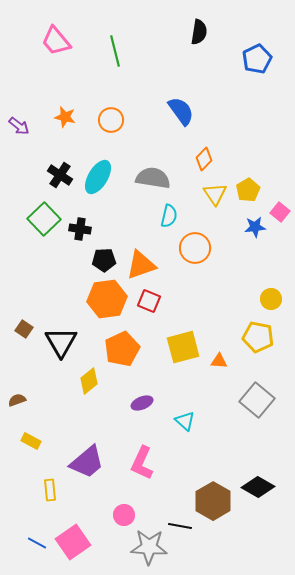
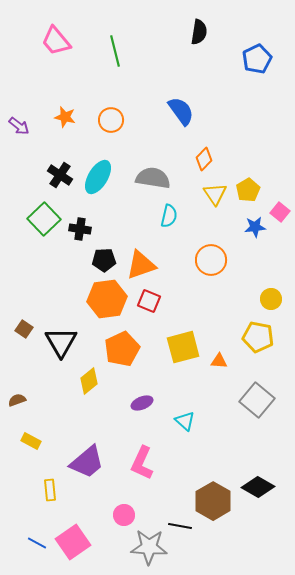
orange circle at (195, 248): moved 16 px right, 12 px down
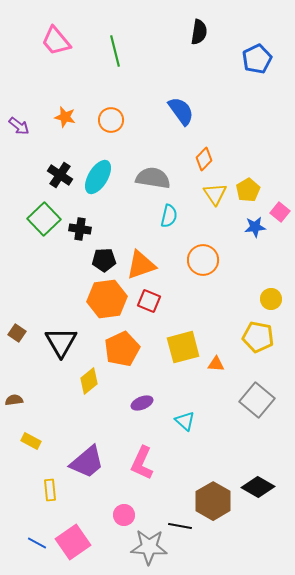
orange circle at (211, 260): moved 8 px left
brown square at (24, 329): moved 7 px left, 4 px down
orange triangle at (219, 361): moved 3 px left, 3 px down
brown semicircle at (17, 400): moved 3 px left; rotated 12 degrees clockwise
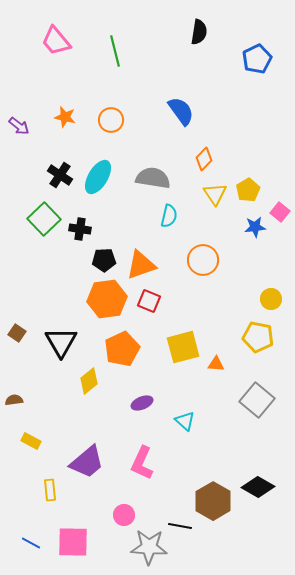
pink square at (73, 542): rotated 36 degrees clockwise
blue line at (37, 543): moved 6 px left
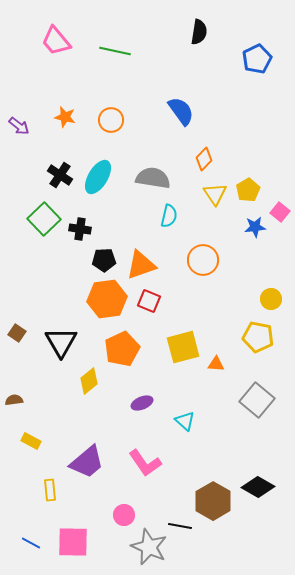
green line at (115, 51): rotated 64 degrees counterclockwise
pink L-shape at (142, 463): moved 3 px right; rotated 60 degrees counterclockwise
gray star at (149, 547): rotated 21 degrees clockwise
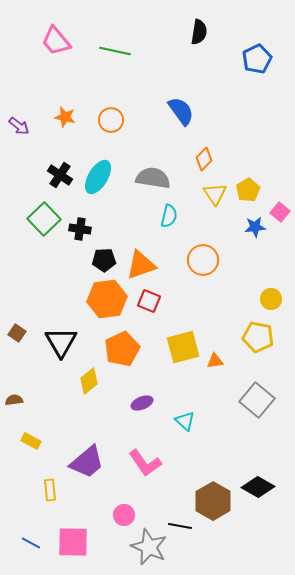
orange triangle at (216, 364): moved 1 px left, 3 px up; rotated 12 degrees counterclockwise
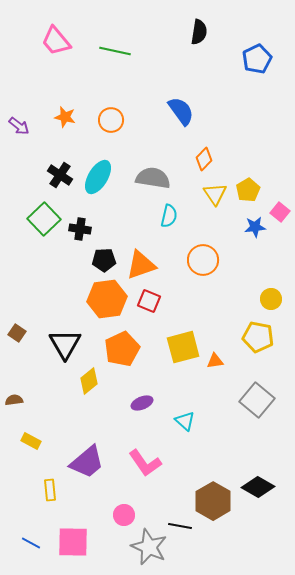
black triangle at (61, 342): moved 4 px right, 2 px down
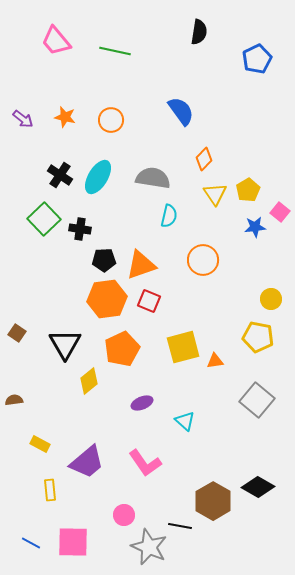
purple arrow at (19, 126): moved 4 px right, 7 px up
yellow rectangle at (31, 441): moved 9 px right, 3 px down
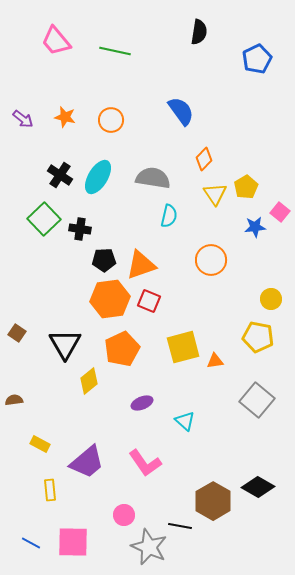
yellow pentagon at (248, 190): moved 2 px left, 3 px up
orange circle at (203, 260): moved 8 px right
orange hexagon at (107, 299): moved 3 px right
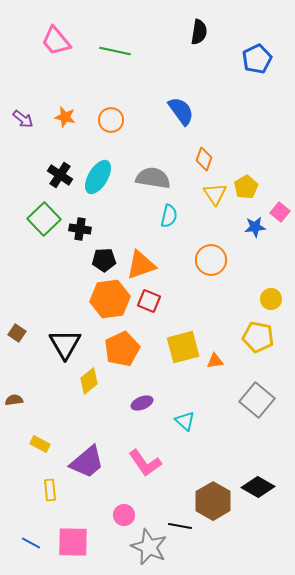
orange diamond at (204, 159): rotated 25 degrees counterclockwise
